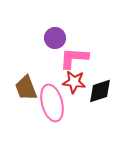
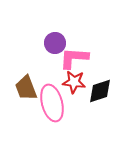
purple circle: moved 5 px down
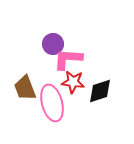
purple circle: moved 2 px left, 1 px down
pink L-shape: moved 6 px left, 1 px down
red star: moved 1 px left
brown trapezoid: moved 1 px left
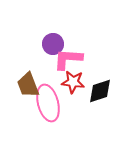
brown trapezoid: moved 3 px right, 3 px up
pink ellipse: moved 4 px left
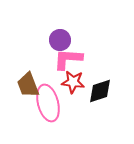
purple circle: moved 7 px right, 4 px up
